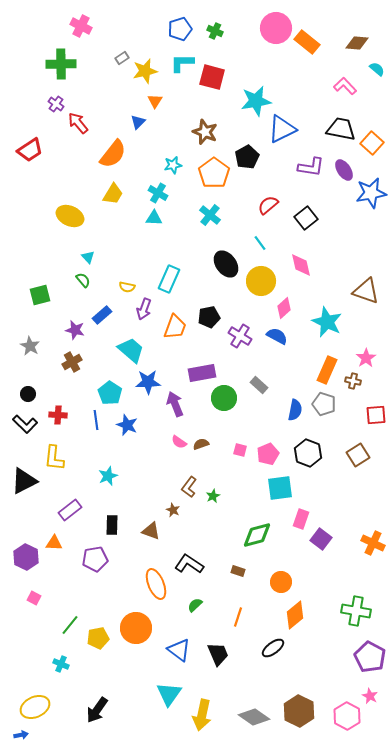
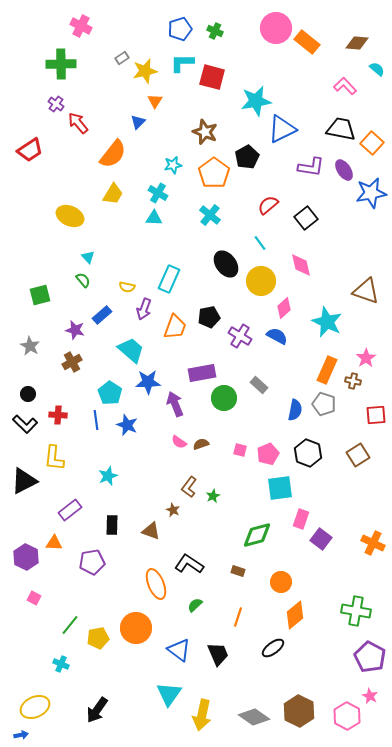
purple pentagon at (95, 559): moved 3 px left, 3 px down
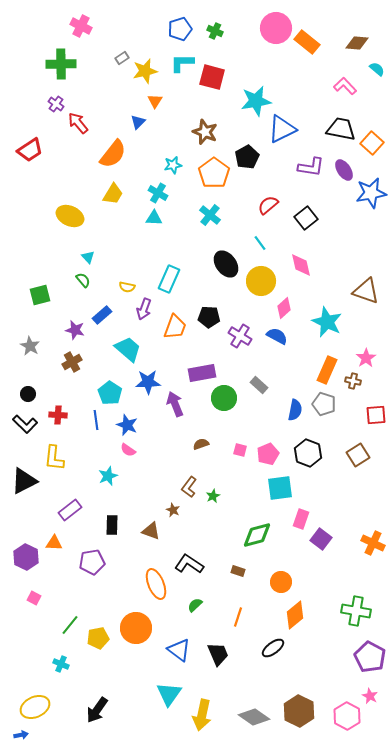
black pentagon at (209, 317): rotated 15 degrees clockwise
cyan trapezoid at (131, 350): moved 3 px left, 1 px up
pink semicircle at (179, 442): moved 51 px left, 8 px down
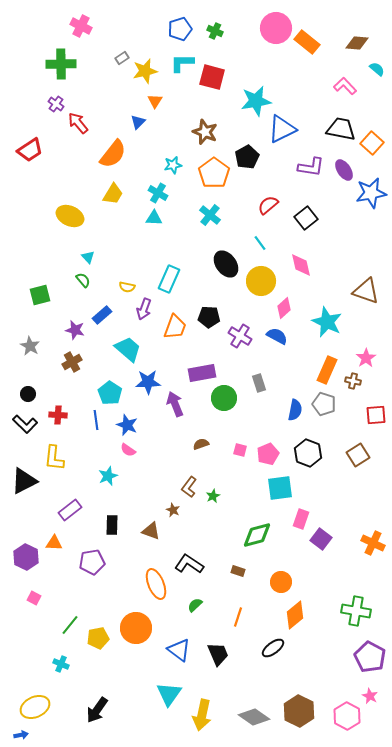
gray rectangle at (259, 385): moved 2 px up; rotated 30 degrees clockwise
